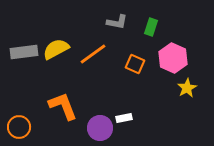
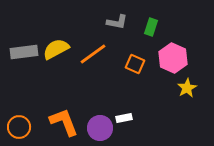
orange L-shape: moved 1 px right, 16 px down
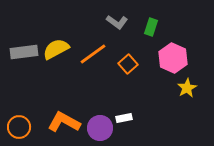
gray L-shape: rotated 25 degrees clockwise
orange square: moved 7 px left; rotated 24 degrees clockwise
orange L-shape: rotated 40 degrees counterclockwise
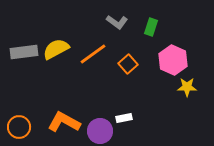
pink hexagon: moved 2 px down
yellow star: moved 1 px up; rotated 30 degrees clockwise
purple circle: moved 3 px down
